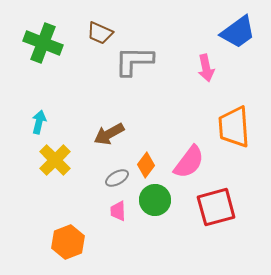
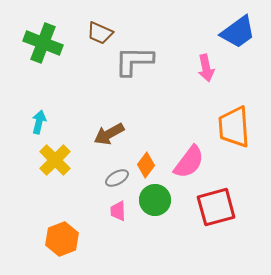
orange hexagon: moved 6 px left, 3 px up
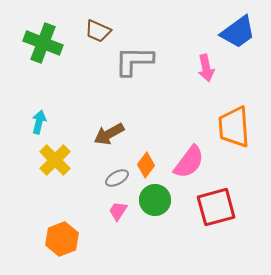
brown trapezoid: moved 2 px left, 2 px up
pink trapezoid: rotated 35 degrees clockwise
